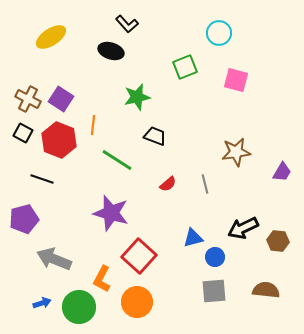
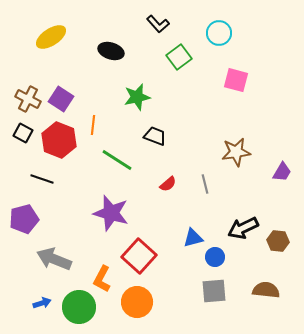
black L-shape: moved 31 px right
green square: moved 6 px left, 10 px up; rotated 15 degrees counterclockwise
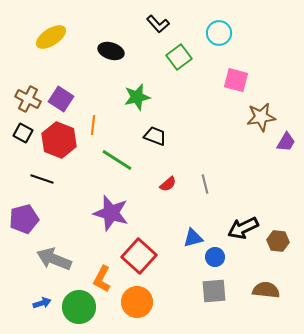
brown star: moved 25 px right, 35 px up
purple trapezoid: moved 4 px right, 30 px up
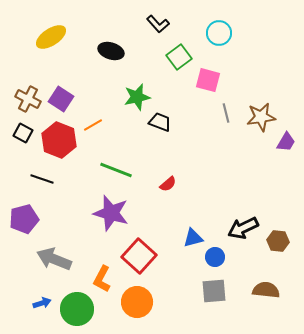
pink square: moved 28 px left
orange line: rotated 54 degrees clockwise
black trapezoid: moved 5 px right, 14 px up
green line: moved 1 px left, 10 px down; rotated 12 degrees counterclockwise
gray line: moved 21 px right, 71 px up
green circle: moved 2 px left, 2 px down
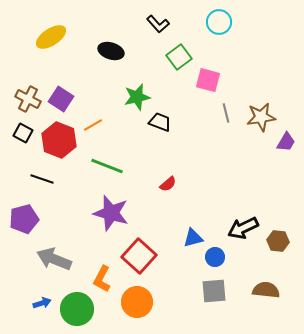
cyan circle: moved 11 px up
green line: moved 9 px left, 4 px up
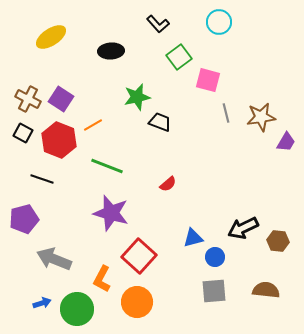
black ellipse: rotated 20 degrees counterclockwise
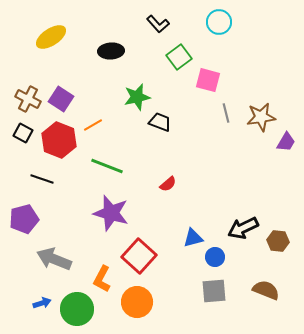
brown semicircle: rotated 16 degrees clockwise
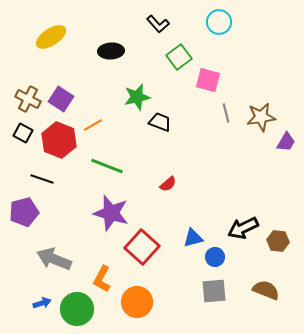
purple pentagon: moved 7 px up
red square: moved 3 px right, 9 px up
